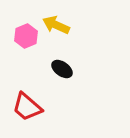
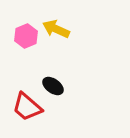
yellow arrow: moved 4 px down
black ellipse: moved 9 px left, 17 px down
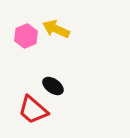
red trapezoid: moved 6 px right, 3 px down
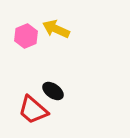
black ellipse: moved 5 px down
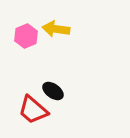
yellow arrow: rotated 16 degrees counterclockwise
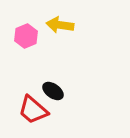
yellow arrow: moved 4 px right, 4 px up
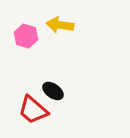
pink hexagon: rotated 20 degrees counterclockwise
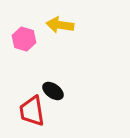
pink hexagon: moved 2 px left, 3 px down
red trapezoid: moved 1 px left, 1 px down; rotated 40 degrees clockwise
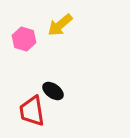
yellow arrow: rotated 48 degrees counterclockwise
